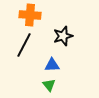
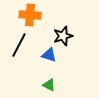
black line: moved 5 px left
blue triangle: moved 3 px left, 10 px up; rotated 21 degrees clockwise
green triangle: rotated 24 degrees counterclockwise
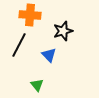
black star: moved 5 px up
blue triangle: rotated 28 degrees clockwise
green triangle: moved 12 px left; rotated 24 degrees clockwise
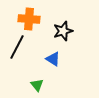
orange cross: moved 1 px left, 4 px down
black line: moved 2 px left, 2 px down
blue triangle: moved 4 px right, 4 px down; rotated 14 degrees counterclockwise
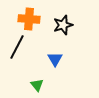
black star: moved 6 px up
blue triangle: moved 2 px right; rotated 28 degrees clockwise
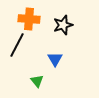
black line: moved 2 px up
green triangle: moved 4 px up
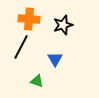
black line: moved 4 px right, 2 px down
green triangle: rotated 32 degrees counterclockwise
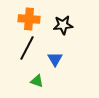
black star: rotated 12 degrees clockwise
black line: moved 6 px right, 1 px down
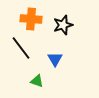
orange cross: moved 2 px right
black star: rotated 12 degrees counterclockwise
black line: moved 6 px left; rotated 65 degrees counterclockwise
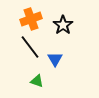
orange cross: rotated 25 degrees counterclockwise
black star: rotated 18 degrees counterclockwise
black line: moved 9 px right, 1 px up
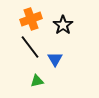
green triangle: rotated 32 degrees counterclockwise
